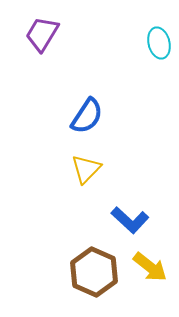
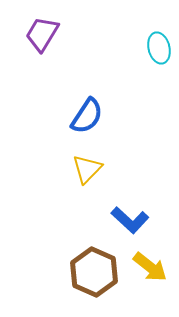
cyan ellipse: moved 5 px down
yellow triangle: moved 1 px right
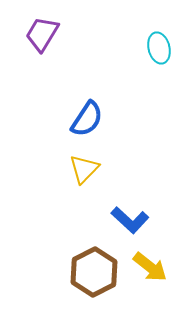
blue semicircle: moved 3 px down
yellow triangle: moved 3 px left
brown hexagon: rotated 9 degrees clockwise
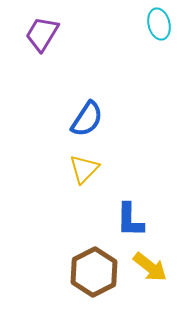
cyan ellipse: moved 24 px up
blue L-shape: rotated 48 degrees clockwise
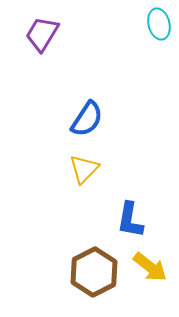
blue L-shape: rotated 9 degrees clockwise
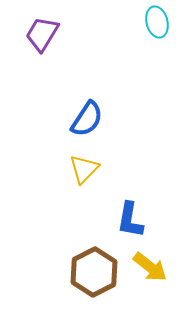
cyan ellipse: moved 2 px left, 2 px up
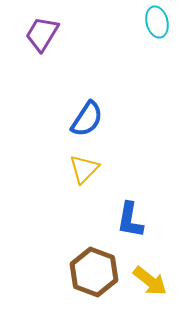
yellow arrow: moved 14 px down
brown hexagon: rotated 12 degrees counterclockwise
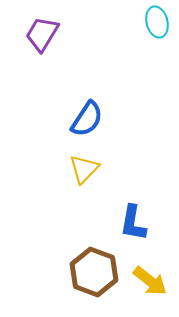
blue L-shape: moved 3 px right, 3 px down
